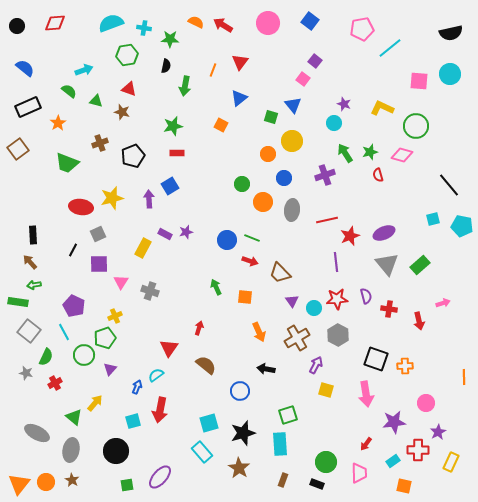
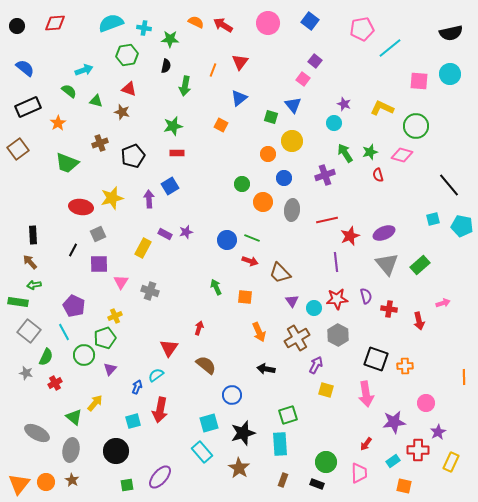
blue circle at (240, 391): moved 8 px left, 4 px down
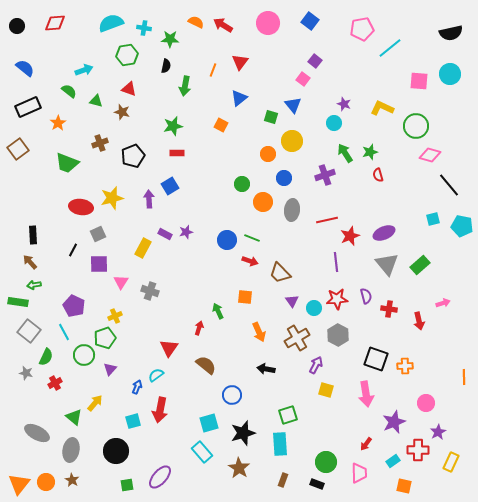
pink diamond at (402, 155): moved 28 px right
green arrow at (216, 287): moved 2 px right, 24 px down
purple star at (394, 422): rotated 15 degrees counterclockwise
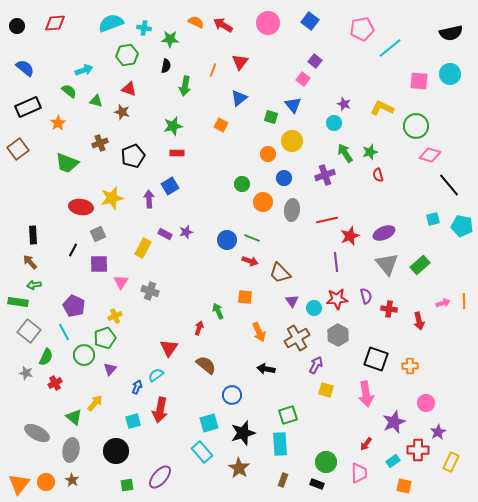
orange cross at (405, 366): moved 5 px right
orange line at (464, 377): moved 76 px up
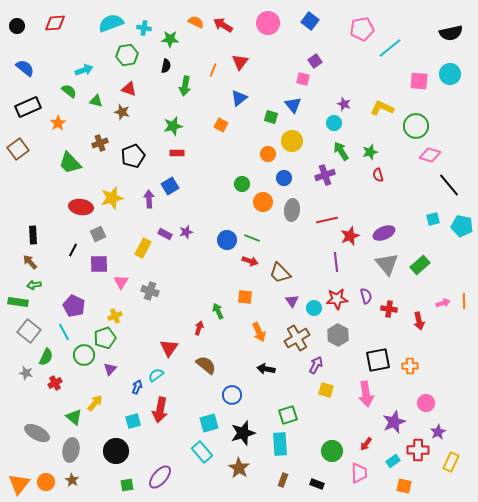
purple square at (315, 61): rotated 16 degrees clockwise
pink square at (303, 79): rotated 24 degrees counterclockwise
green arrow at (345, 153): moved 4 px left, 2 px up
green trapezoid at (67, 163): moved 3 px right; rotated 25 degrees clockwise
black square at (376, 359): moved 2 px right, 1 px down; rotated 30 degrees counterclockwise
green circle at (326, 462): moved 6 px right, 11 px up
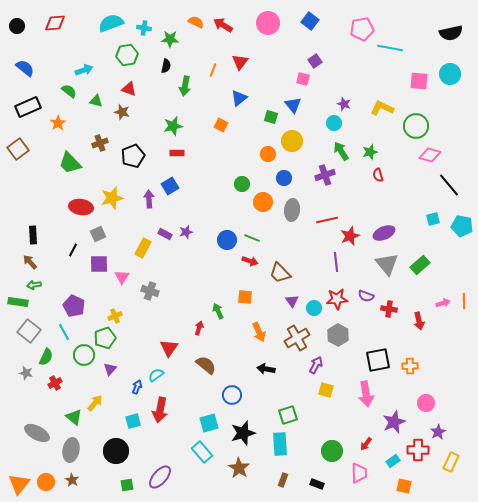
cyan line at (390, 48): rotated 50 degrees clockwise
pink triangle at (121, 282): moved 1 px right, 5 px up
purple semicircle at (366, 296): rotated 126 degrees clockwise
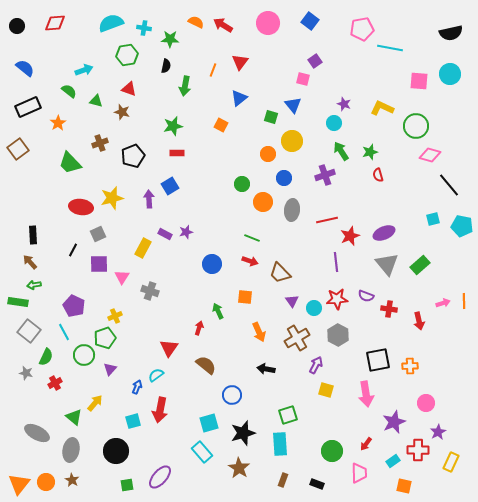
blue circle at (227, 240): moved 15 px left, 24 px down
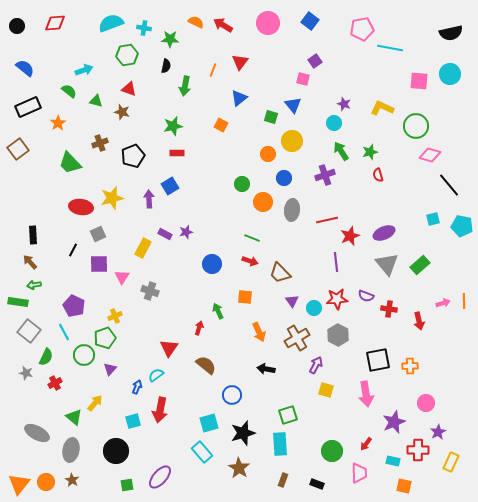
cyan rectangle at (393, 461): rotated 48 degrees clockwise
